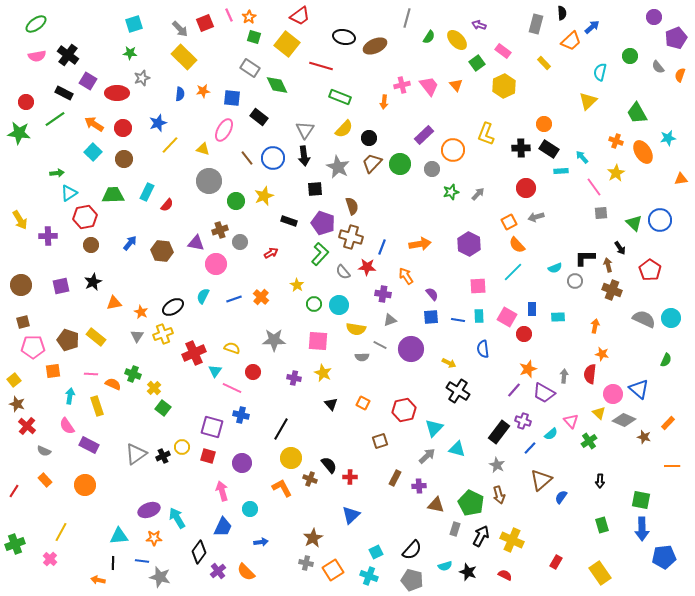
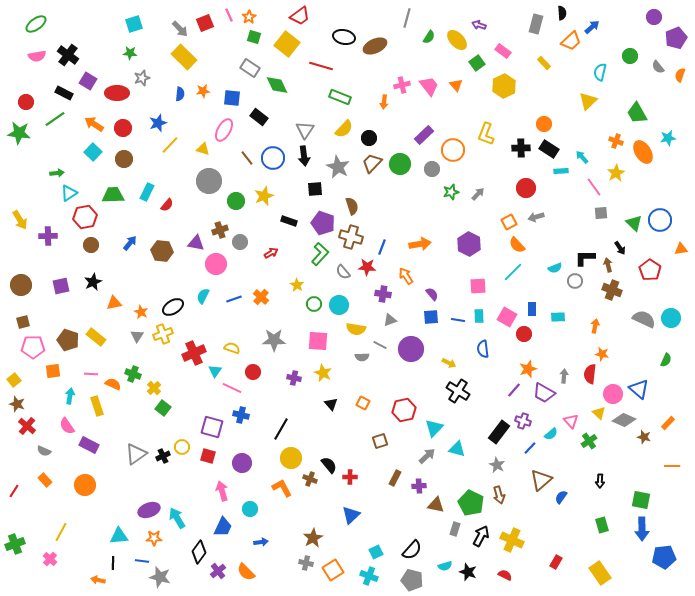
orange triangle at (681, 179): moved 70 px down
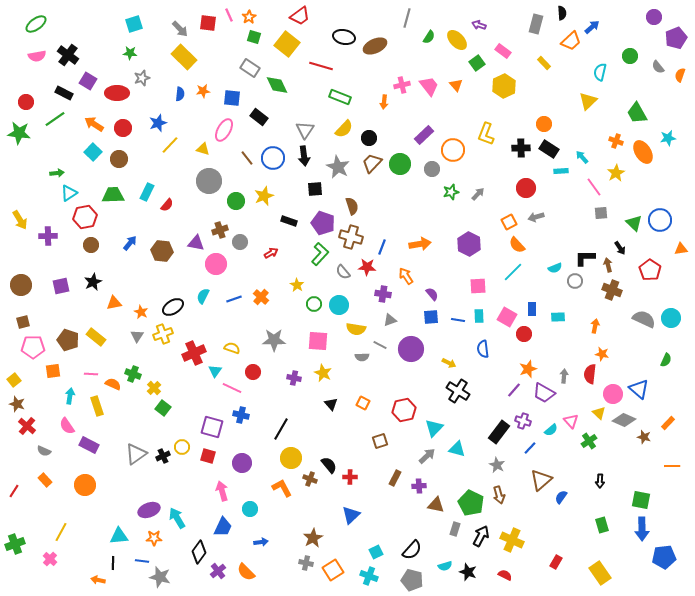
red square at (205, 23): moved 3 px right; rotated 30 degrees clockwise
brown circle at (124, 159): moved 5 px left
cyan semicircle at (551, 434): moved 4 px up
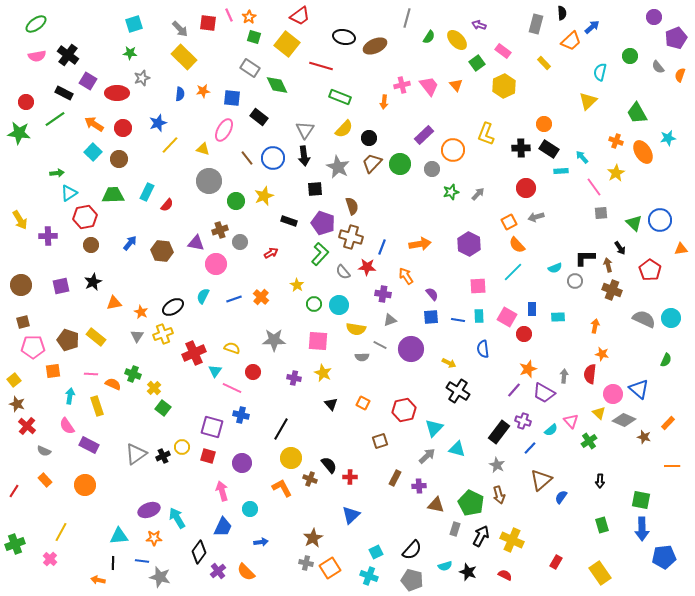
orange square at (333, 570): moved 3 px left, 2 px up
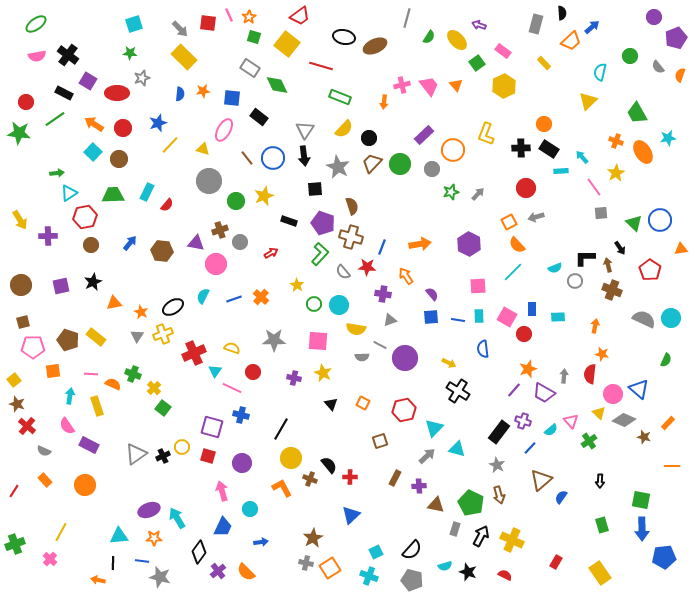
purple circle at (411, 349): moved 6 px left, 9 px down
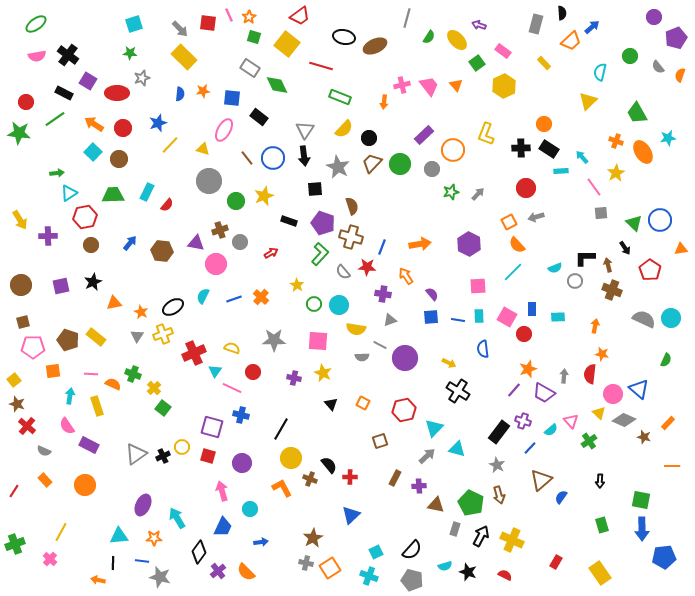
black arrow at (620, 248): moved 5 px right
purple ellipse at (149, 510): moved 6 px left, 5 px up; rotated 45 degrees counterclockwise
